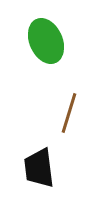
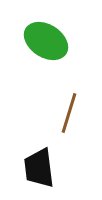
green ellipse: rotated 33 degrees counterclockwise
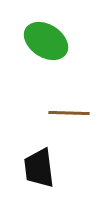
brown line: rotated 75 degrees clockwise
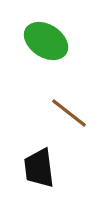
brown line: rotated 36 degrees clockwise
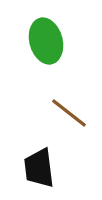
green ellipse: rotated 42 degrees clockwise
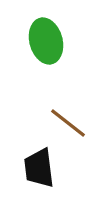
brown line: moved 1 px left, 10 px down
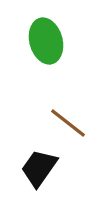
black trapezoid: rotated 42 degrees clockwise
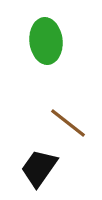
green ellipse: rotated 9 degrees clockwise
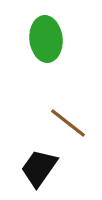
green ellipse: moved 2 px up
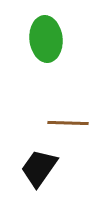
brown line: rotated 36 degrees counterclockwise
